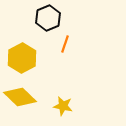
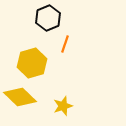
yellow hexagon: moved 10 px right, 5 px down; rotated 12 degrees clockwise
yellow star: rotated 30 degrees counterclockwise
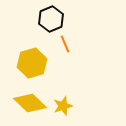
black hexagon: moved 3 px right, 1 px down
orange line: rotated 42 degrees counterclockwise
yellow diamond: moved 10 px right, 6 px down
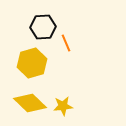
black hexagon: moved 8 px left, 8 px down; rotated 20 degrees clockwise
orange line: moved 1 px right, 1 px up
yellow star: rotated 12 degrees clockwise
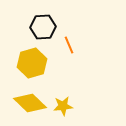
orange line: moved 3 px right, 2 px down
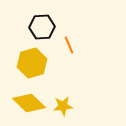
black hexagon: moved 1 px left
yellow diamond: moved 1 px left
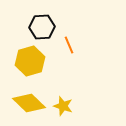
yellow hexagon: moved 2 px left, 2 px up
yellow star: rotated 24 degrees clockwise
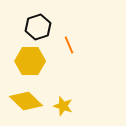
black hexagon: moved 4 px left; rotated 15 degrees counterclockwise
yellow hexagon: rotated 16 degrees clockwise
yellow diamond: moved 3 px left, 2 px up
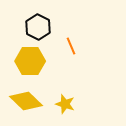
black hexagon: rotated 15 degrees counterclockwise
orange line: moved 2 px right, 1 px down
yellow star: moved 2 px right, 2 px up
